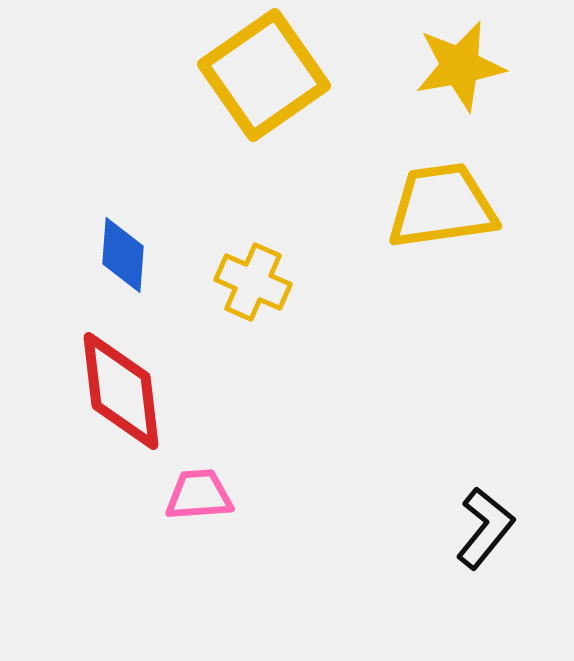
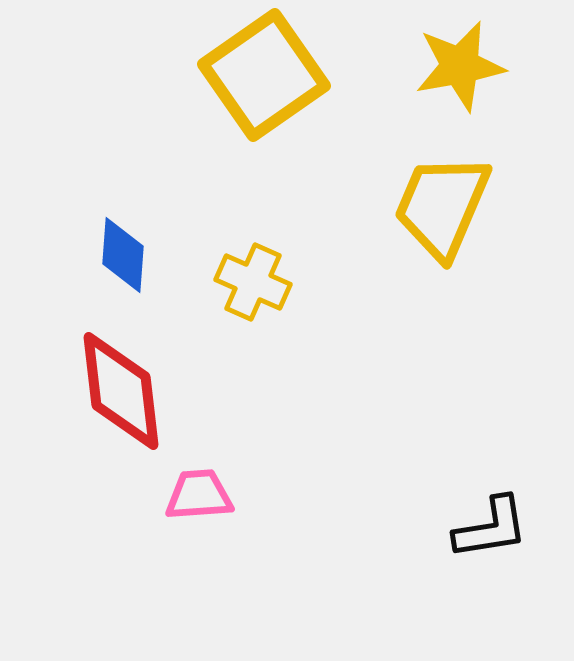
yellow trapezoid: rotated 59 degrees counterclockwise
black L-shape: moved 6 px right; rotated 42 degrees clockwise
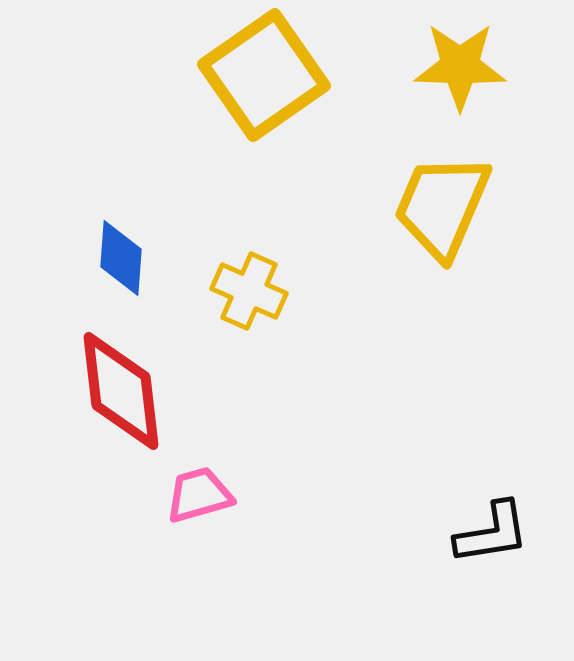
yellow star: rotated 12 degrees clockwise
blue diamond: moved 2 px left, 3 px down
yellow cross: moved 4 px left, 9 px down
pink trapezoid: rotated 12 degrees counterclockwise
black L-shape: moved 1 px right, 5 px down
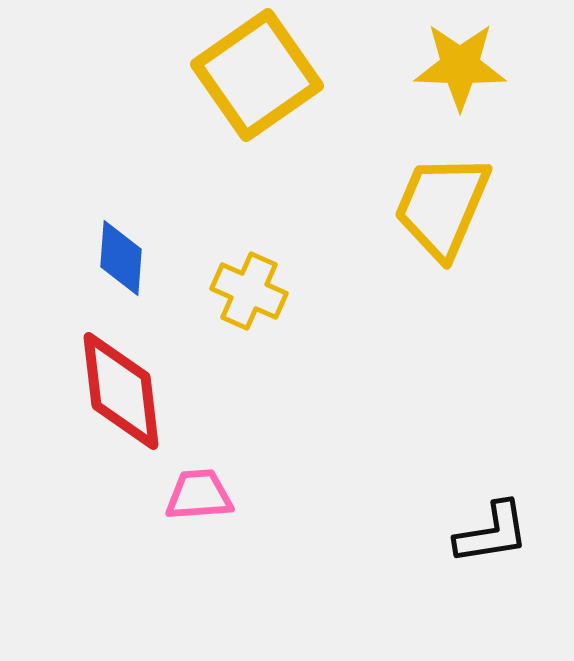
yellow square: moved 7 px left
pink trapezoid: rotated 12 degrees clockwise
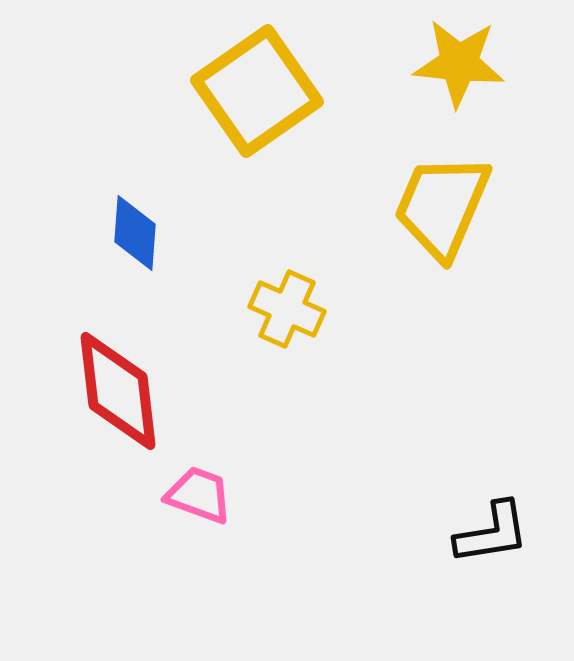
yellow star: moved 1 px left, 3 px up; rotated 4 degrees clockwise
yellow square: moved 16 px down
blue diamond: moved 14 px right, 25 px up
yellow cross: moved 38 px right, 18 px down
red diamond: moved 3 px left
pink trapezoid: rotated 24 degrees clockwise
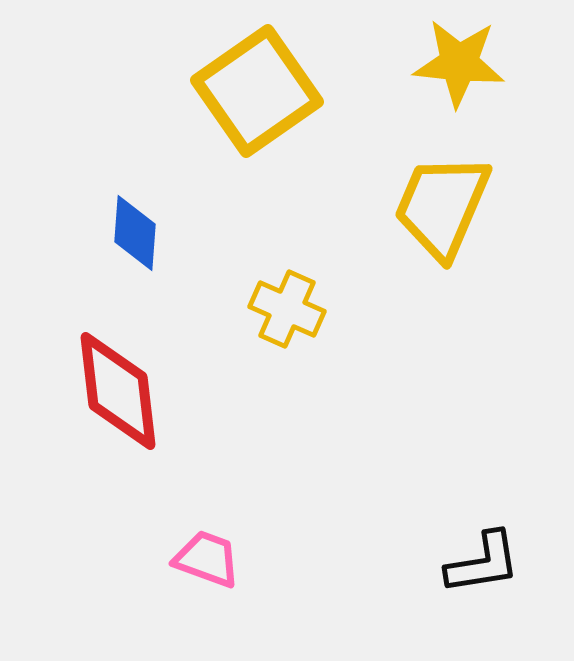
pink trapezoid: moved 8 px right, 64 px down
black L-shape: moved 9 px left, 30 px down
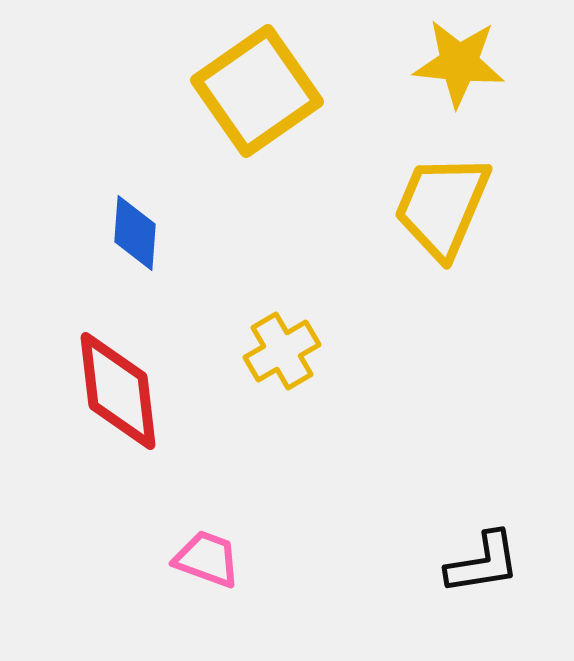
yellow cross: moved 5 px left, 42 px down; rotated 36 degrees clockwise
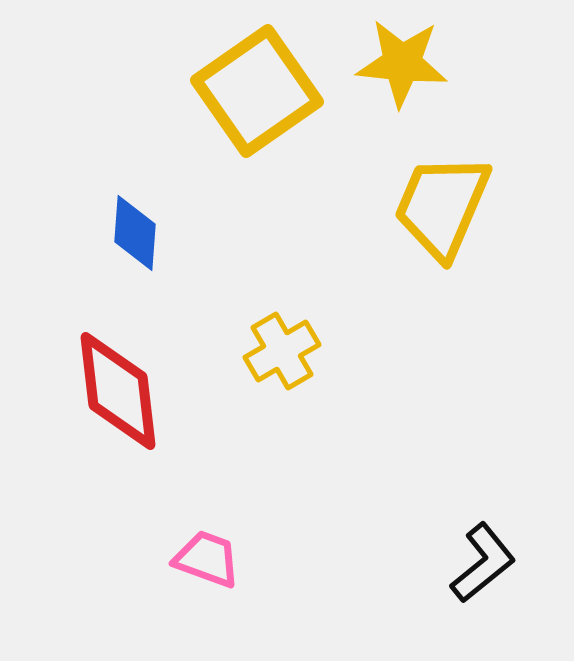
yellow star: moved 57 px left
black L-shape: rotated 30 degrees counterclockwise
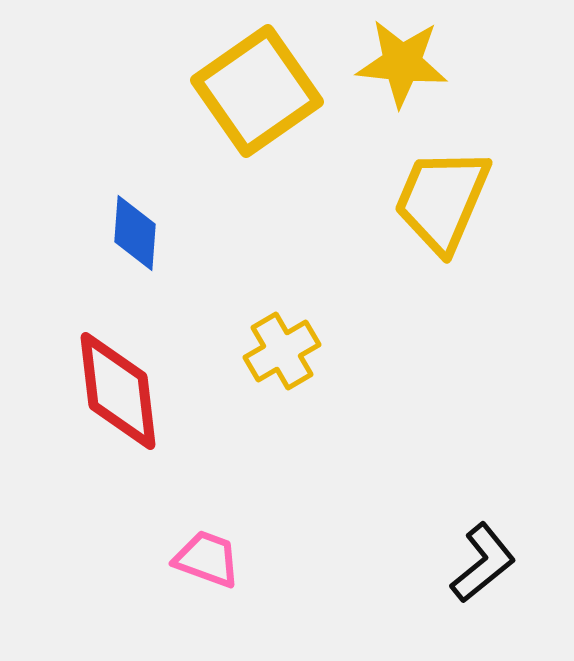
yellow trapezoid: moved 6 px up
